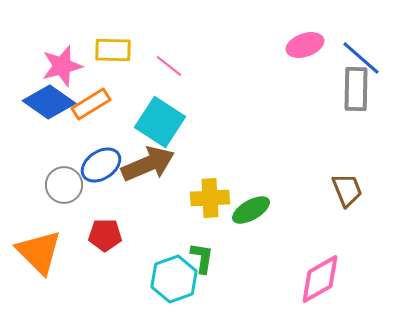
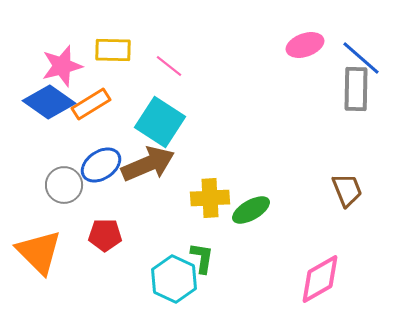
cyan hexagon: rotated 15 degrees counterclockwise
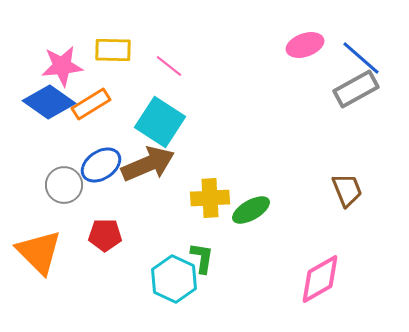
pink star: rotated 9 degrees clockwise
gray rectangle: rotated 60 degrees clockwise
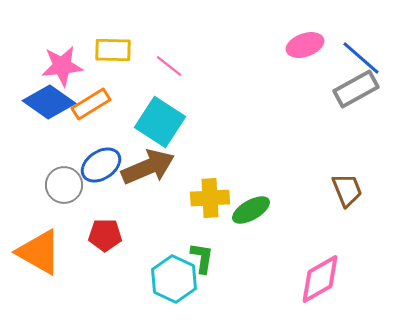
brown arrow: moved 3 px down
orange triangle: rotated 15 degrees counterclockwise
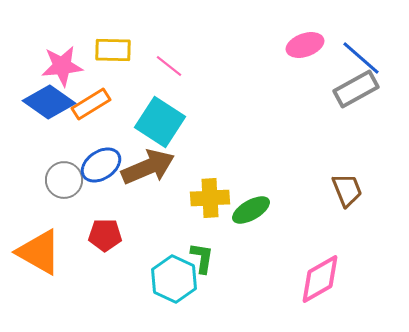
gray circle: moved 5 px up
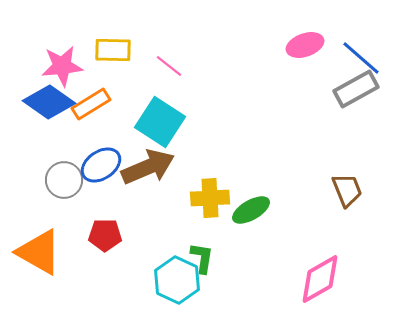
cyan hexagon: moved 3 px right, 1 px down
